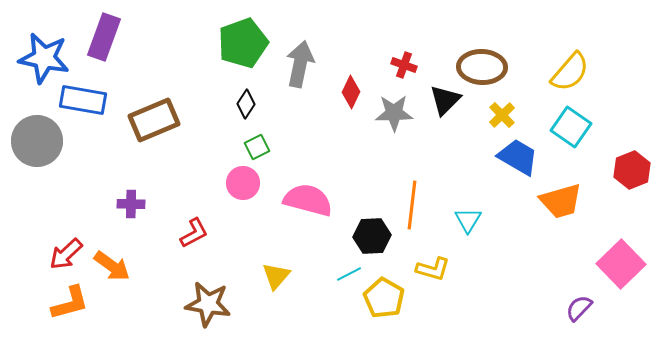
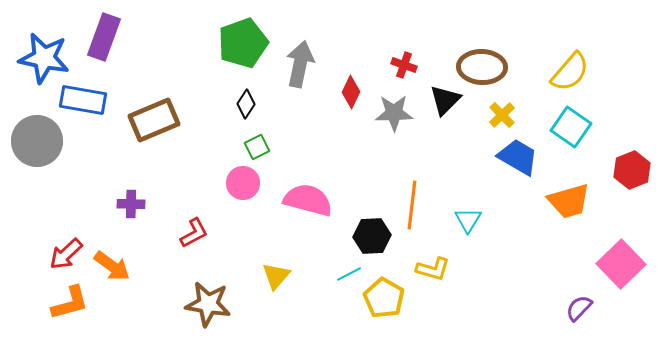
orange trapezoid: moved 8 px right
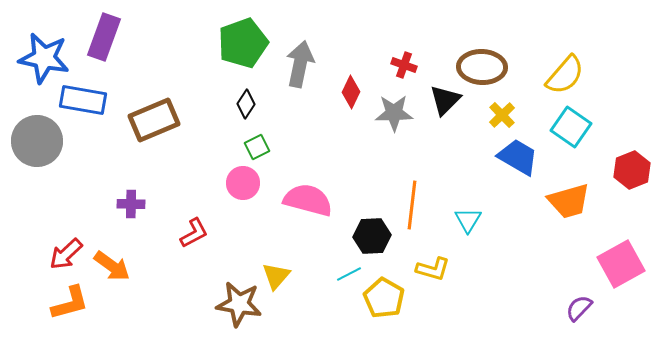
yellow semicircle: moved 5 px left, 3 px down
pink square: rotated 15 degrees clockwise
brown star: moved 31 px right
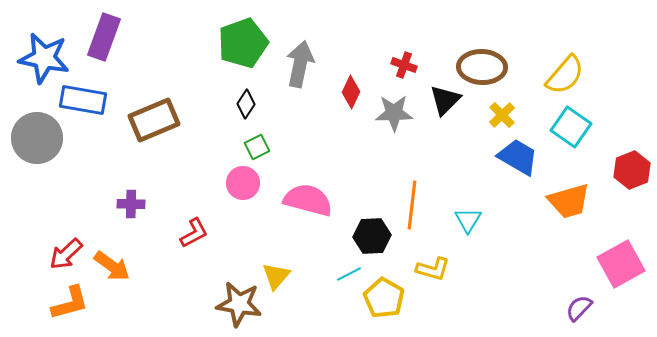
gray circle: moved 3 px up
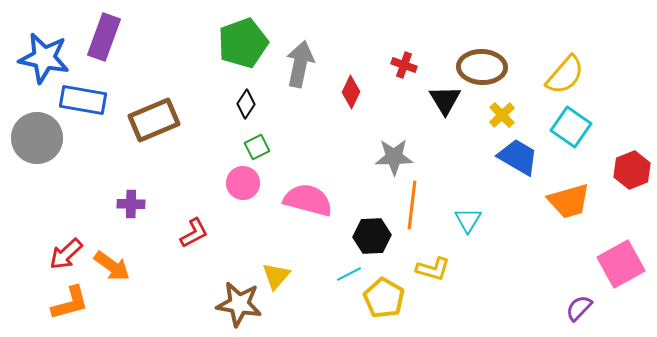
black triangle: rotated 16 degrees counterclockwise
gray star: moved 44 px down
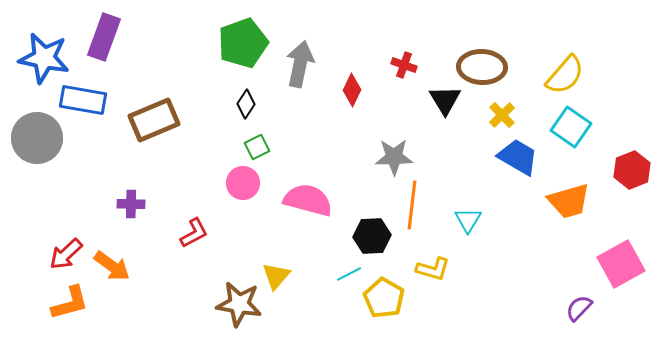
red diamond: moved 1 px right, 2 px up
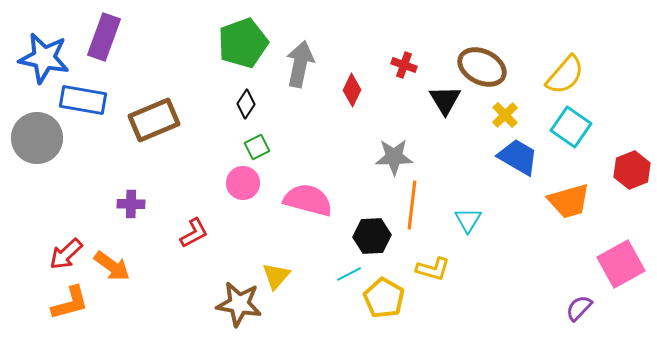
brown ellipse: rotated 24 degrees clockwise
yellow cross: moved 3 px right
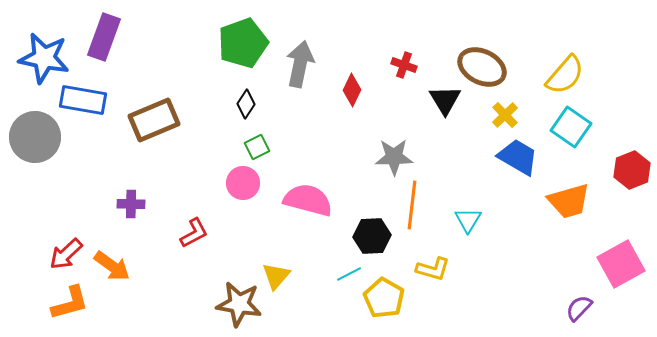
gray circle: moved 2 px left, 1 px up
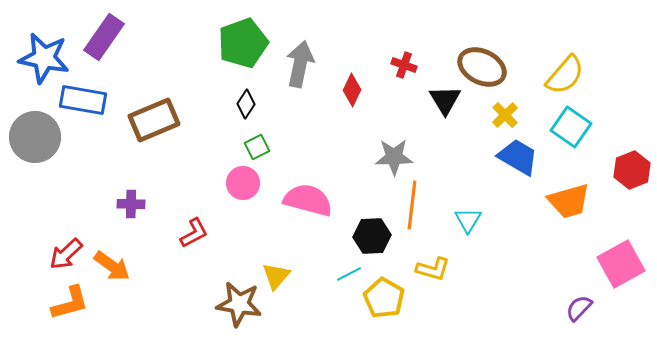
purple rectangle: rotated 15 degrees clockwise
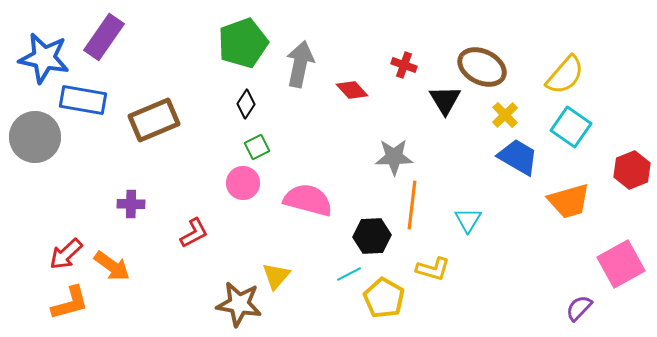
red diamond: rotated 68 degrees counterclockwise
